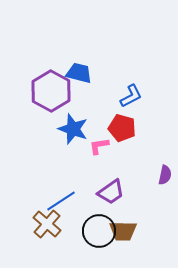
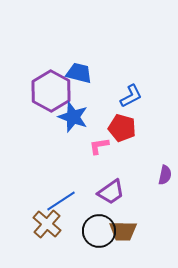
blue star: moved 12 px up
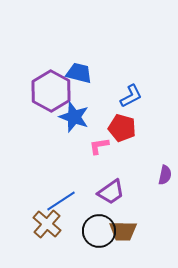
blue star: moved 1 px right
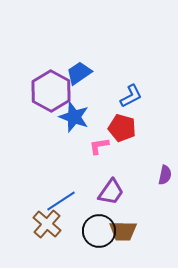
blue trapezoid: rotated 48 degrees counterclockwise
purple trapezoid: rotated 20 degrees counterclockwise
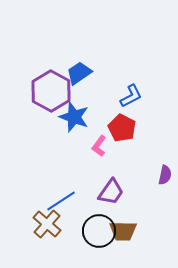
red pentagon: rotated 12 degrees clockwise
pink L-shape: rotated 45 degrees counterclockwise
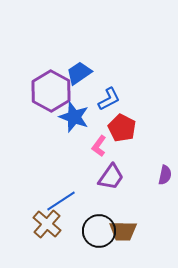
blue L-shape: moved 22 px left, 3 px down
purple trapezoid: moved 15 px up
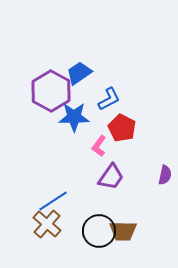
blue star: rotated 20 degrees counterclockwise
blue line: moved 8 px left
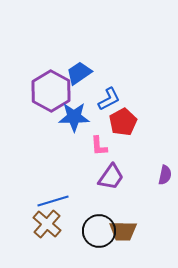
red pentagon: moved 1 px right, 6 px up; rotated 16 degrees clockwise
pink L-shape: rotated 40 degrees counterclockwise
blue line: rotated 16 degrees clockwise
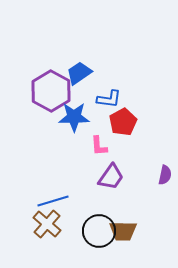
blue L-shape: rotated 35 degrees clockwise
